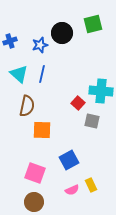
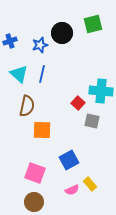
yellow rectangle: moved 1 px left, 1 px up; rotated 16 degrees counterclockwise
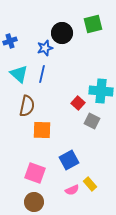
blue star: moved 5 px right, 3 px down
gray square: rotated 14 degrees clockwise
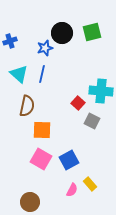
green square: moved 1 px left, 8 px down
pink square: moved 6 px right, 14 px up; rotated 10 degrees clockwise
pink semicircle: rotated 40 degrees counterclockwise
brown circle: moved 4 px left
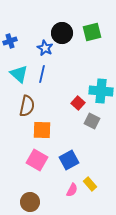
blue star: rotated 28 degrees counterclockwise
pink square: moved 4 px left, 1 px down
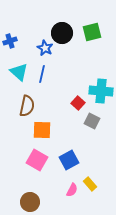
cyan triangle: moved 2 px up
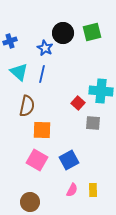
black circle: moved 1 px right
gray square: moved 1 px right, 2 px down; rotated 21 degrees counterclockwise
yellow rectangle: moved 3 px right, 6 px down; rotated 40 degrees clockwise
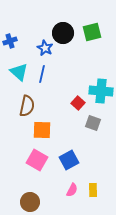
gray square: rotated 14 degrees clockwise
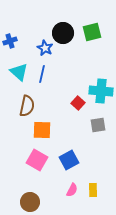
gray square: moved 5 px right, 2 px down; rotated 28 degrees counterclockwise
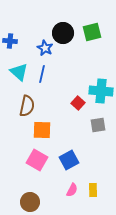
blue cross: rotated 24 degrees clockwise
